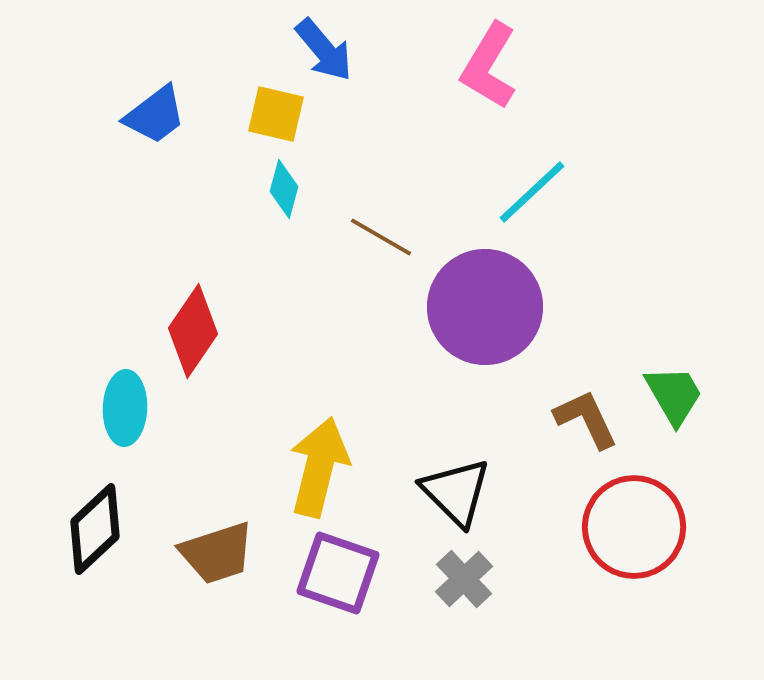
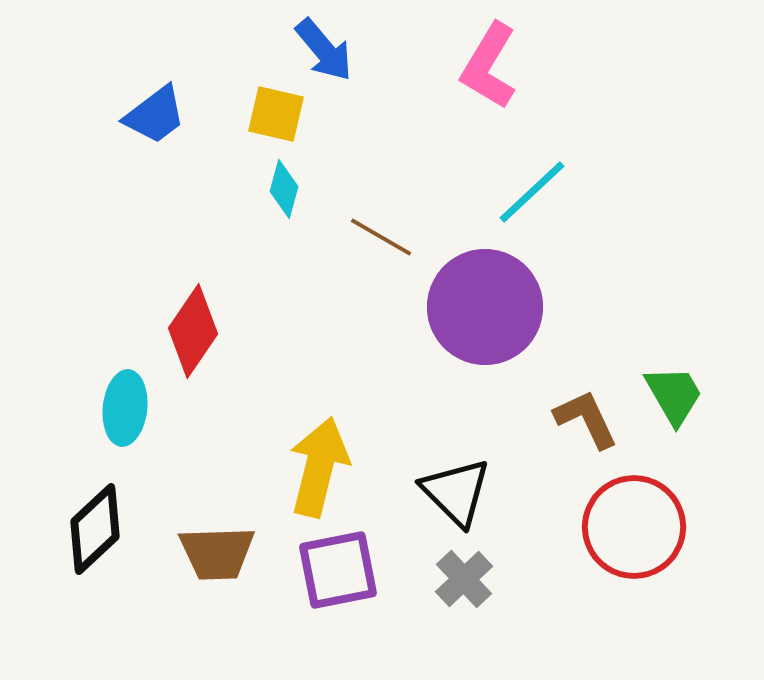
cyan ellipse: rotated 4 degrees clockwise
brown trapezoid: rotated 16 degrees clockwise
purple square: moved 3 px up; rotated 30 degrees counterclockwise
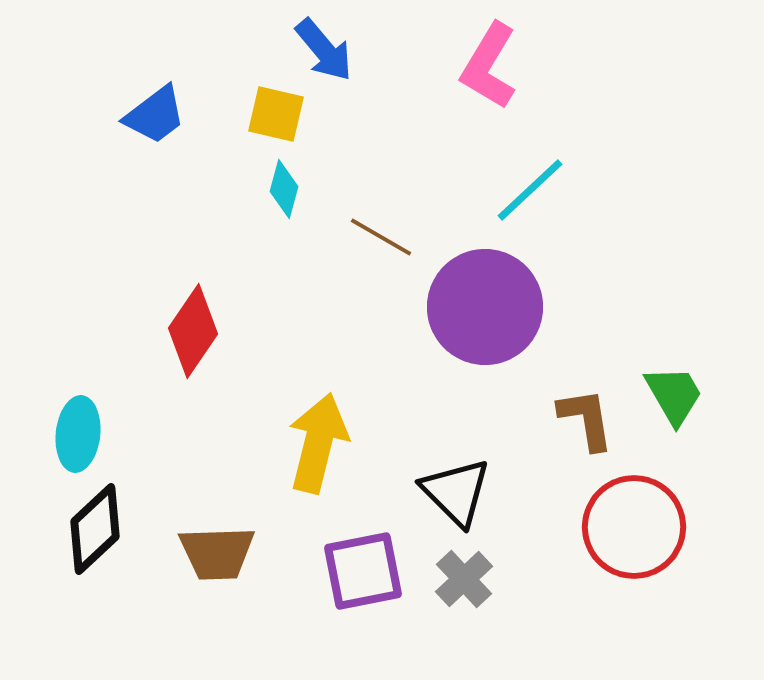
cyan line: moved 2 px left, 2 px up
cyan ellipse: moved 47 px left, 26 px down
brown L-shape: rotated 16 degrees clockwise
yellow arrow: moved 1 px left, 24 px up
purple square: moved 25 px right, 1 px down
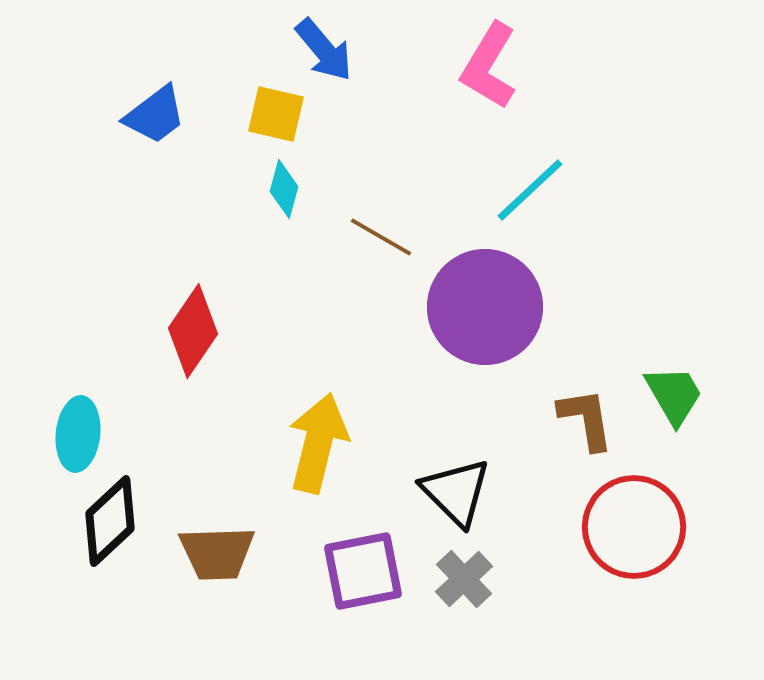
black diamond: moved 15 px right, 8 px up
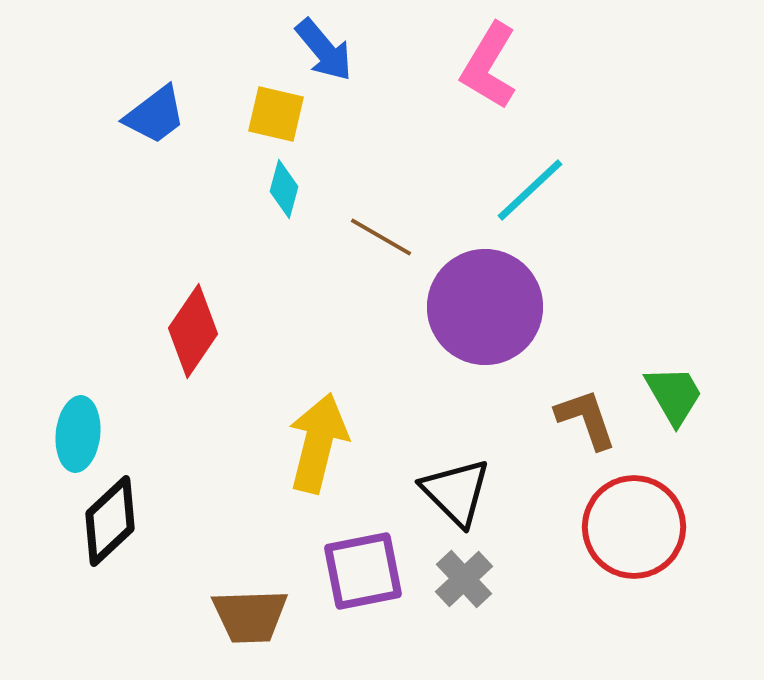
brown L-shape: rotated 10 degrees counterclockwise
brown trapezoid: moved 33 px right, 63 px down
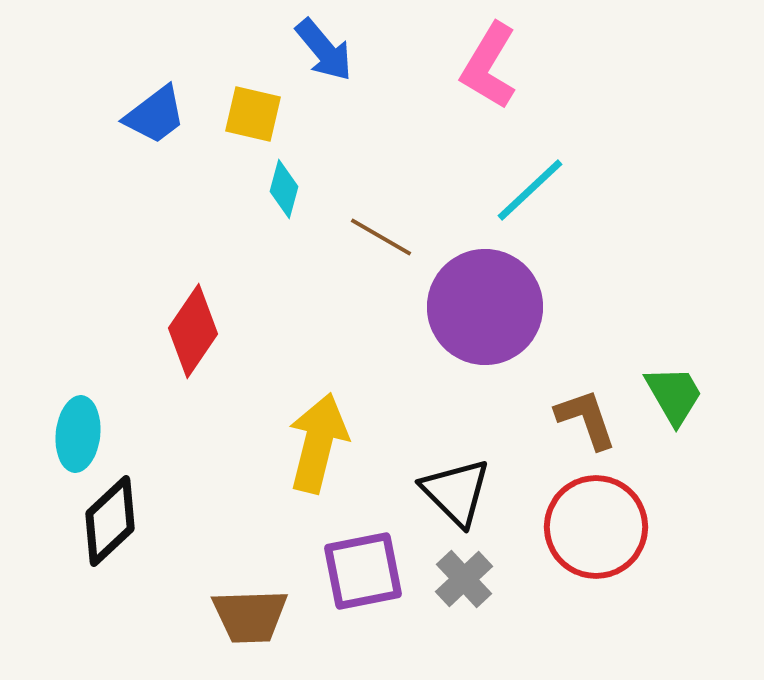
yellow square: moved 23 px left
red circle: moved 38 px left
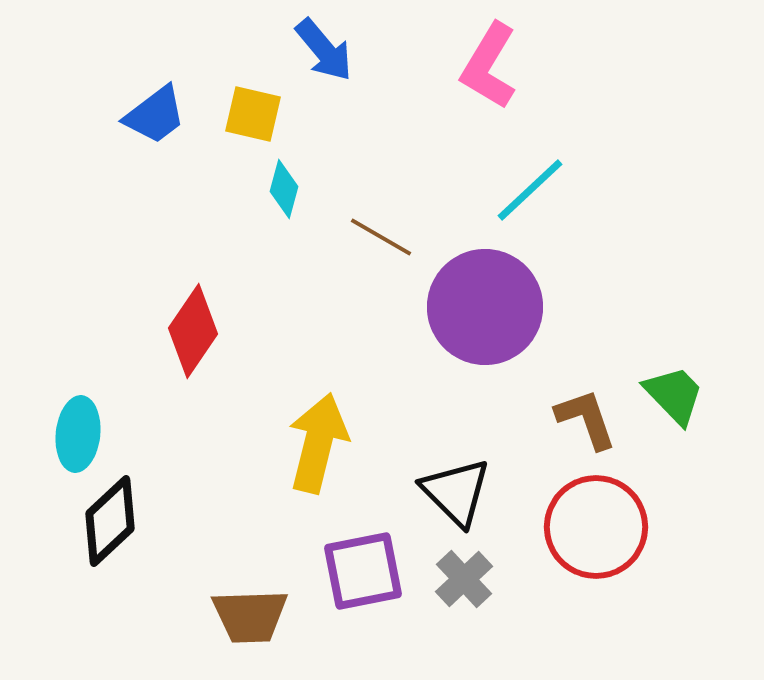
green trapezoid: rotated 14 degrees counterclockwise
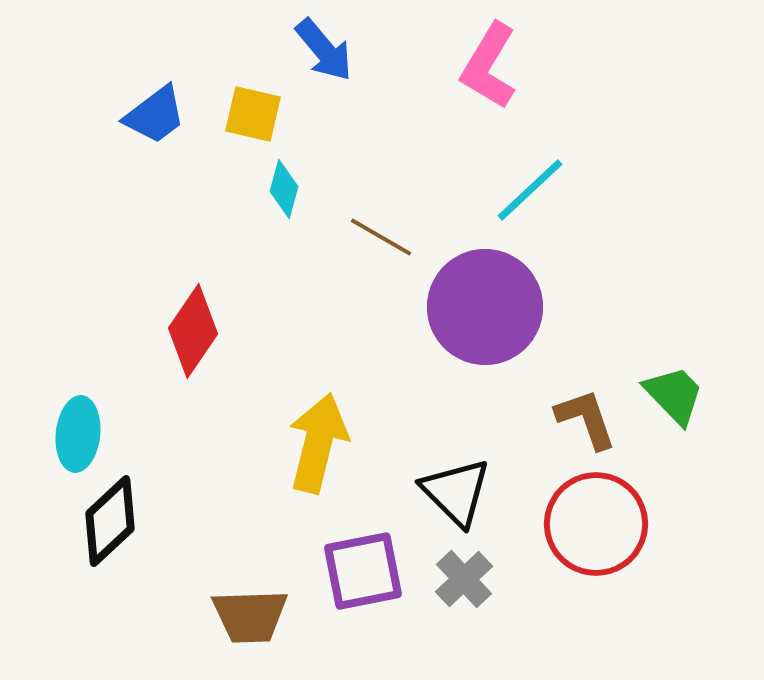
red circle: moved 3 px up
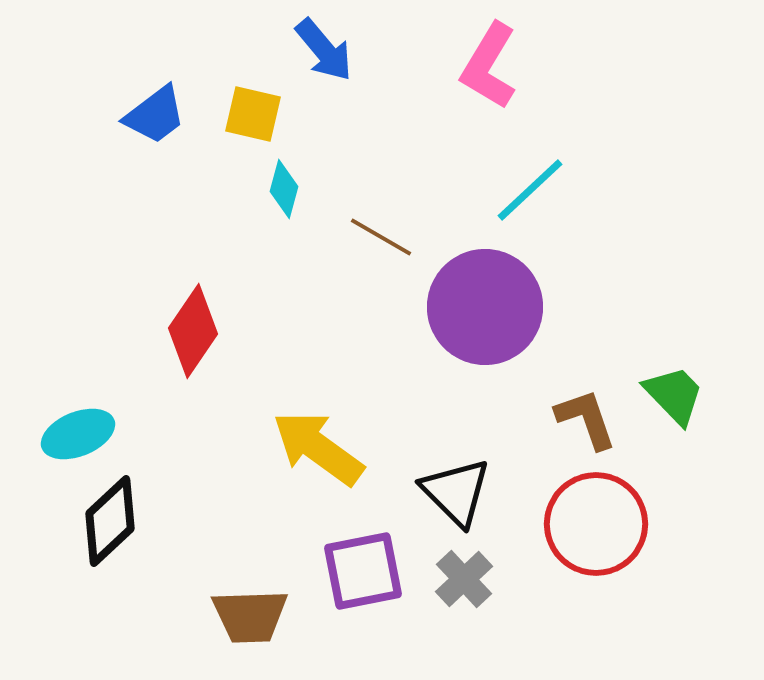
cyan ellipse: rotated 62 degrees clockwise
yellow arrow: moved 5 px down; rotated 68 degrees counterclockwise
